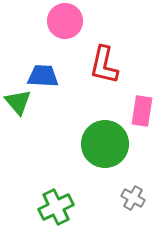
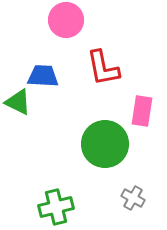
pink circle: moved 1 px right, 1 px up
red L-shape: moved 1 px left, 3 px down; rotated 24 degrees counterclockwise
green triangle: rotated 24 degrees counterclockwise
green cross: rotated 12 degrees clockwise
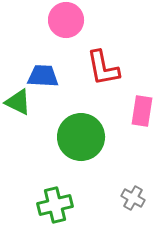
green circle: moved 24 px left, 7 px up
green cross: moved 1 px left, 2 px up
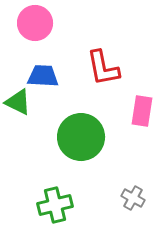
pink circle: moved 31 px left, 3 px down
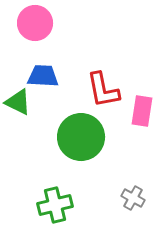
red L-shape: moved 22 px down
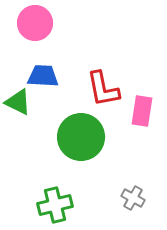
red L-shape: moved 1 px up
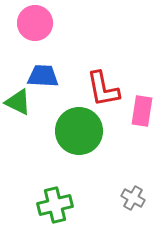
green circle: moved 2 px left, 6 px up
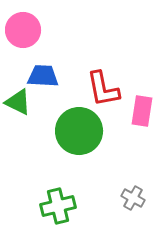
pink circle: moved 12 px left, 7 px down
green cross: moved 3 px right, 1 px down
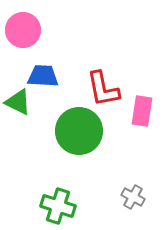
gray cross: moved 1 px up
green cross: rotated 32 degrees clockwise
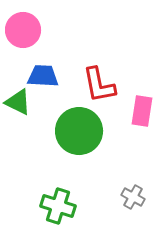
red L-shape: moved 4 px left, 4 px up
